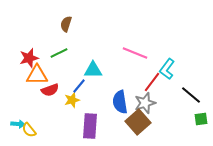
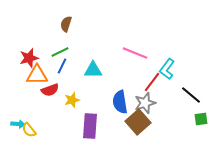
green line: moved 1 px right, 1 px up
blue line: moved 17 px left, 20 px up; rotated 14 degrees counterclockwise
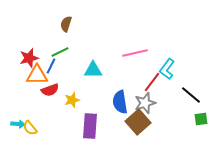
pink line: rotated 35 degrees counterclockwise
blue line: moved 11 px left
yellow semicircle: moved 1 px right, 2 px up
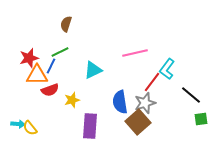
cyan triangle: rotated 24 degrees counterclockwise
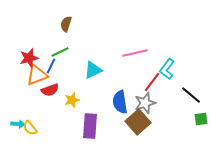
orange triangle: rotated 20 degrees counterclockwise
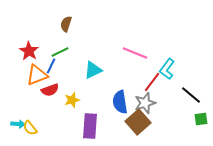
pink line: rotated 35 degrees clockwise
red star: moved 7 px up; rotated 24 degrees counterclockwise
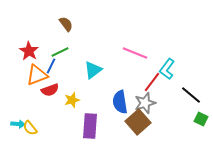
brown semicircle: rotated 126 degrees clockwise
cyan triangle: rotated 12 degrees counterclockwise
green square: rotated 32 degrees clockwise
